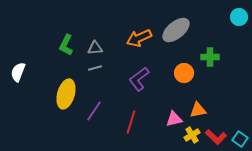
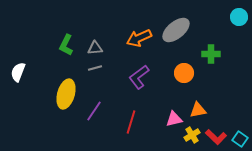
green cross: moved 1 px right, 3 px up
purple L-shape: moved 2 px up
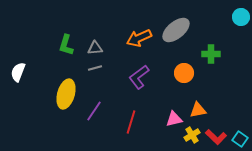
cyan circle: moved 2 px right
green L-shape: rotated 10 degrees counterclockwise
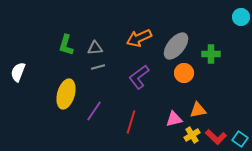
gray ellipse: moved 16 px down; rotated 12 degrees counterclockwise
gray line: moved 3 px right, 1 px up
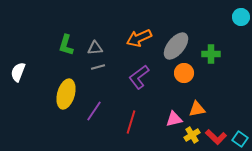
orange triangle: moved 1 px left, 1 px up
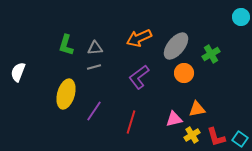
green cross: rotated 30 degrees counterclockwise
gray line: moved 4 px left
red L-shape: rotated 30 degrees clockwise
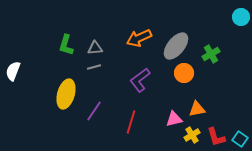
white semicircle: moved 5 px left, 1 px up
purple L-shape: moved 1 px right, 3 px down
